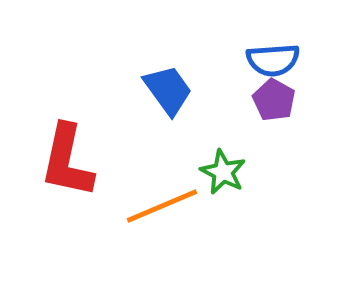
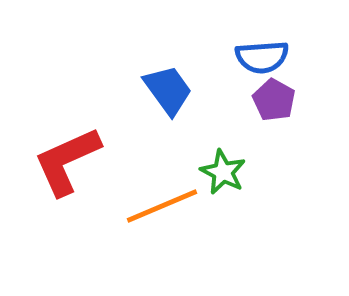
blue semicircle: moved 11 px left, 3 px up
red L-shape: rotated 54 degrees clockwise
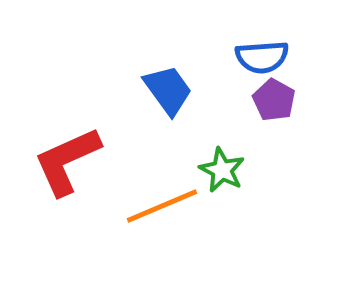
green star: moved 1 px left, 2 px up
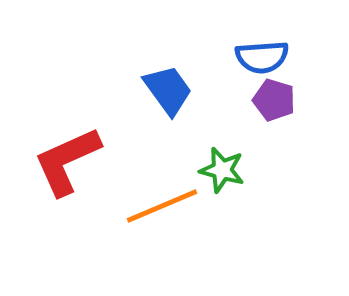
purple pentagon: rotated 12 degrees counterclockwise
green star: rotated 12 degrees counterclockwise
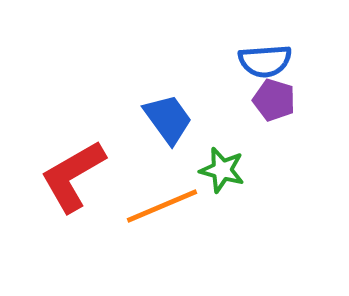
blue semicircle: moved 3 px right, 4 px down
blue trapezoid: moved 29 px down
red L-shape: moved 6 px right, 15 px down; rotated 6 degrees counterclockwise
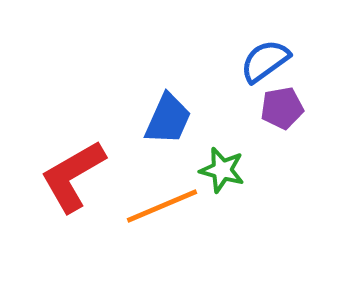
blue semicircle: rotated 148 degrees clockwise
purple pentagon: moved 8 px right, 8 px down; rotated 27 degrees counterclockwise
blue trapezoid: rotated 60 degrees clockwise
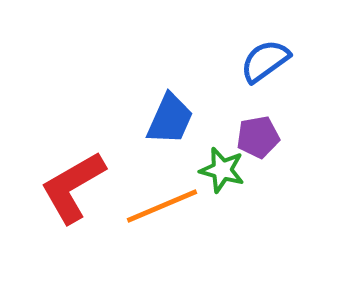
purple pentagon: moved 24 px left, 29 px down
blue trapezoid: moved 2 px right
red L-shape: moved 11 px down
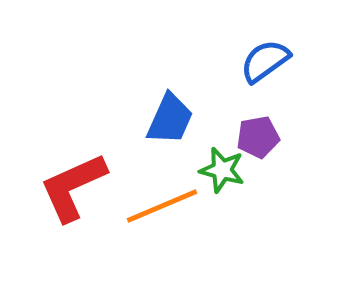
red L-shape: rotated 6 degrees clockwise
